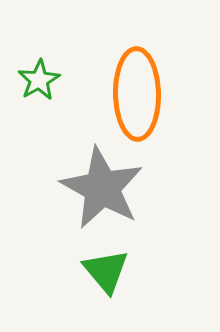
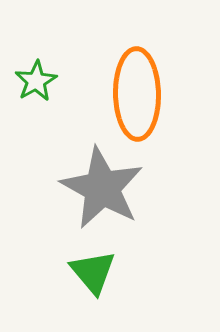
green star: moved 3 px left, 1 px down
green triangle: moved 13 px left, 1 px down
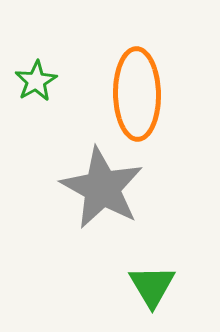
green triangle: moved 59 px right, 14 px down; rotated 9 degrees clockwise
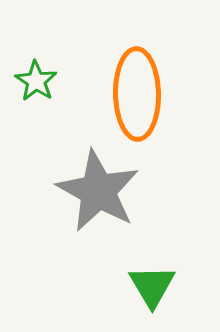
green star: rotated 9 degrees counterclockwise
gray star: moved 4 px left, 3 px down
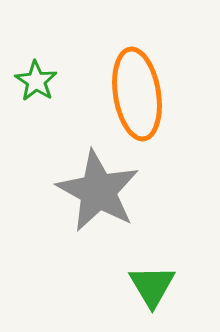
orange ellipse: rotated 8 degrees counterclockwise
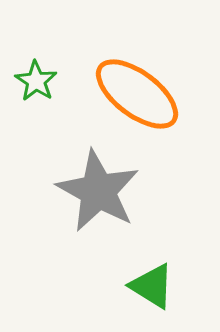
orange ellipse: rotated 44 degrees counterclockwise
green triangle: rotated 27 degrees counterclockwise
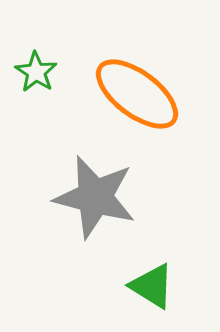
green star: moved 9 px up
gray star: moved 3 px left, 6 px down; rotated 14 degrees counterclockwise
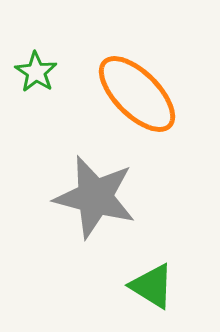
orange ellipse: rotated 8 degrees clockwise
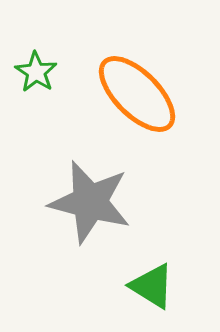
gray star: moved 5 px left, 5 px down
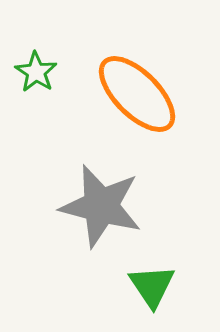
gray star: moved 11 px right, 4 px down
green triangle: rotated 24 degrees clockwise
